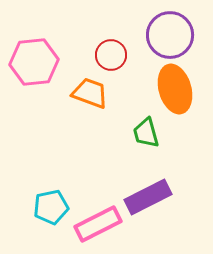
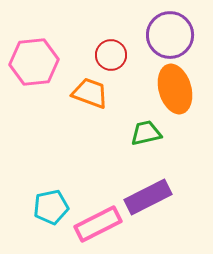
green trapezoid: rotated 92 degrees clockwise
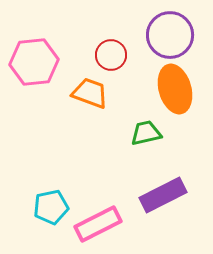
purple rectangle: moved 15 px right, 2 px up
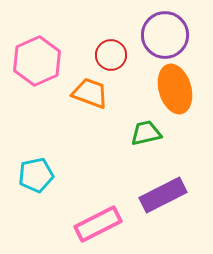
purple circle: moved 5 px left
pink hexagon: moved 3 px right, 1 px up; rotated 18 degrees counterclockwise
cyan pentagon: moved 15 px left, 32 px up
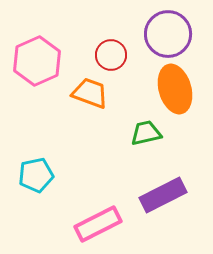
purple circle: moved 3 px right, 1 px up
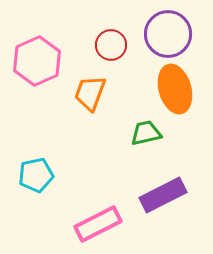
red circle: moved 10 px up
orange trapezoid: rotated 90 degrees counterclockwise
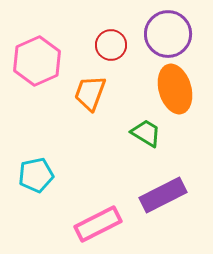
green trapezoid: rotated 44 degrees clockwise
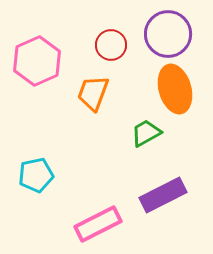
orange trapezoid: moved 3 px right
green trapezoid: rotated 60 degrees counterclockwise
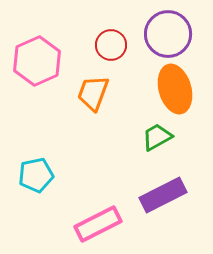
green trapezoid: moved 11 px right, 4 px down
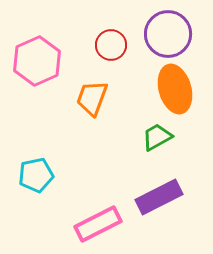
orange trapezoid: moved 1 px left, 5 px down
purple rectangle: moved 4 px left, 2 px down
